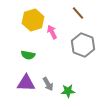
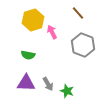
green star: moved 1 px left; rotated 24 degrees clockwise
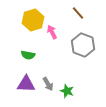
purple triangle: moved 1 px down
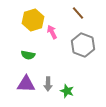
gray arrow: rotated 32 degrees clockwise
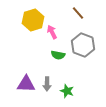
green semicircle: moved 30 px right
gray arrow: moved 1 px left
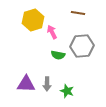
brown line: rotated 40 degrees counterclockwise
gray hexagon: moved 1 px left, 1 px down; rotated 25 degrees counterclockwise
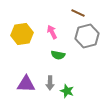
brown line: rotated 16 degrees clockwise
yellow hexagon: moved 11 px left, 14 px down; rotated 10 degrees clockwise
gray hexagon: moved 5 px right, 10 px up; rotated 10 degrees counterclockwise
gray arrow: moved 3 px right, 1 px up
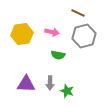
pink arrow: rotated 128 degrees clockwise
gray hexagon: moved 3 px left
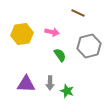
gray hexagon: moved 5 px right, 10 px down
green semicircle: moved 2 px right; rotated 136 degrees counterclockwise
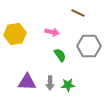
yellow hexagon: moved 7 px left
gray hexagon: rotated 15 degrees clockwise
purple triangle: moved 1 px right, 2 px up
green star: moved 1 px right, 6 px up; rotated 24 degrees counterclockwise
